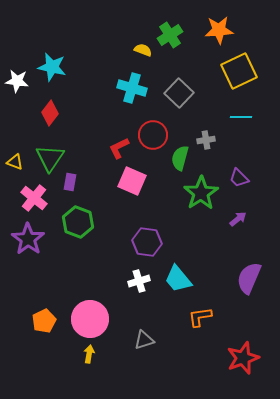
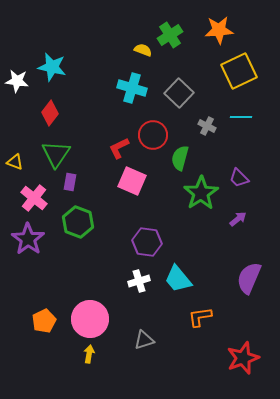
gray cross: moved 1 px right, 14 px up; rotated 36 degrees clockwise
green triangle: moved 6 px right, 4 px up
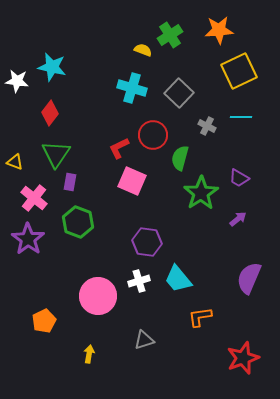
purple trapezoid: rotated 15 degrees counterclockwise
pink circle: moved 8 px right, 23 px up
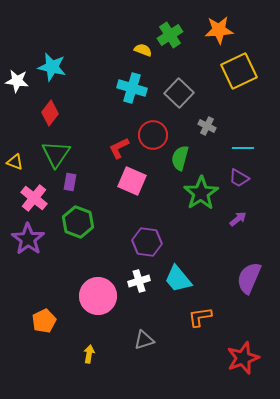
cyan line: moved 2 px right, 31 px down
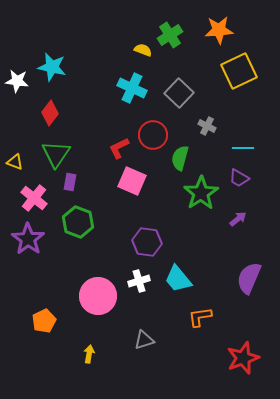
cyan cross: rotated 8 degrees clockwise
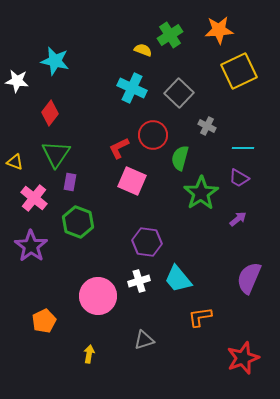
cyan star: moved 3 px right, 6 px up
purple star: moved 3 px right, 7 px down
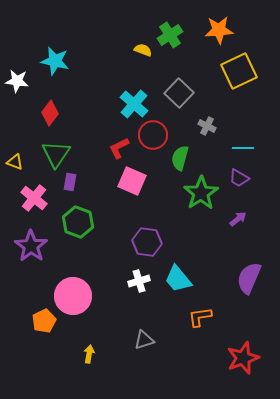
cyan cross: moved 2 px right, 16 px down; rotated 16 degrees clockwise
pink circle: moved 25 px left
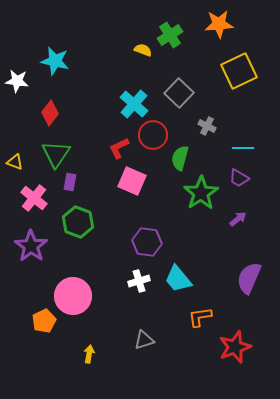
orange star: moved 6 px up
red star: moved 8 px left, 11 px up
